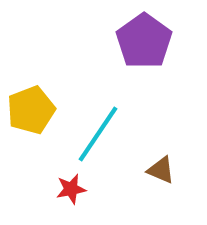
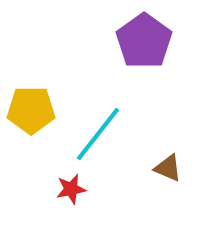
yellow pentagon: rotated 21 degrees clockwise
cyan line: rotated 4 degrees clockwise
brown triangle: moved 7 px right, 2 px up
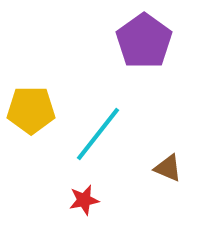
red star: moved 13 px right, 11 px down
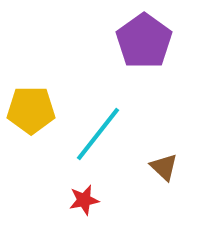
brown triangle: moved 4 px left, 1 px up; rotated 20 degrees clockwise
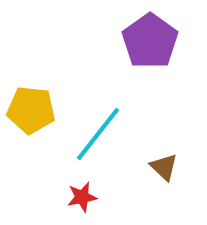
purple pentagon: moved 6 px right
yellow pentagon: rotated 6 degrees clockwise
red star: moved 2 px left, 3 px up
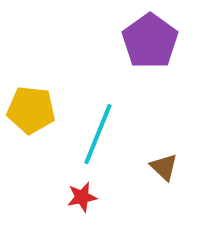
cyan line: rotated 16 degrees counterclockwise
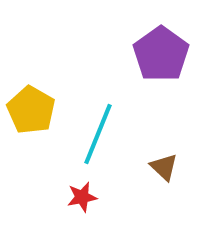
purple pentagon: moved 11 px right, 13 px down
yellow pentagon: rotated 24 degrees clockwise
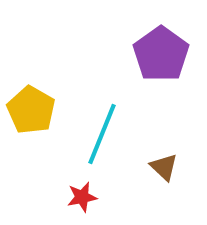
cyan line: moved 4 px right
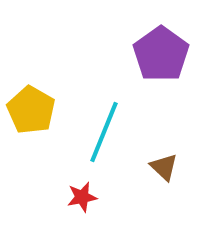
cyan line: moved 2 px right, 2 px up
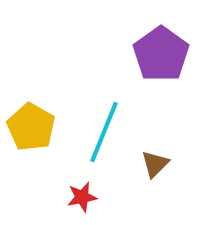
yellow pentagon: moved 17 px down
brown triangle: moved 9 px left, 3 px up; rotated 32 degrees clockwise
